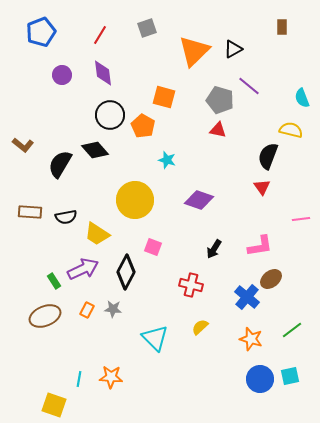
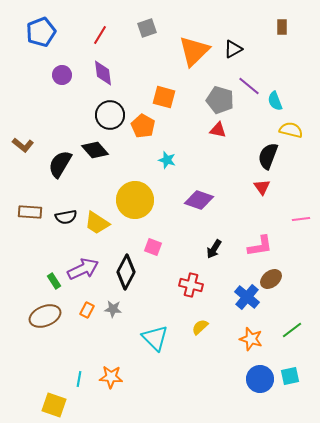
cyan semicircle at (302, 98): moved 27 px left, 3 px down
yellow trapezoid at (97, 234): moved 11 px up
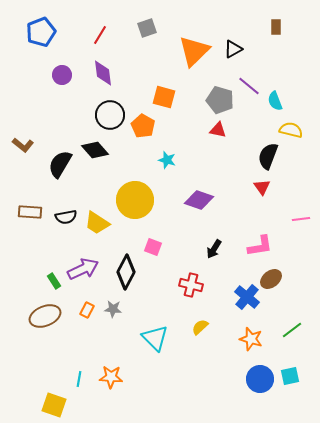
brown rectangle at (282, 27): moved 6 px left
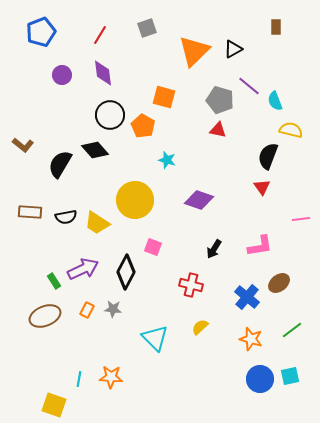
brown ellipse at (271, 279): moved 8 px right, 4 px down
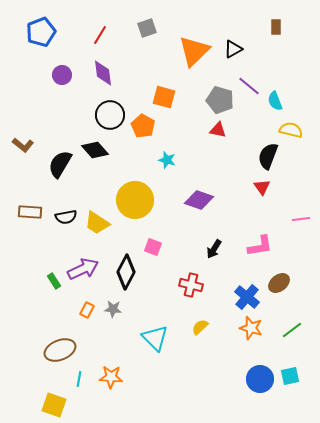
brown ellipse at (45, 316): moved 15 px right, 34 px down
orange star at (251, 339): moved 11 px up
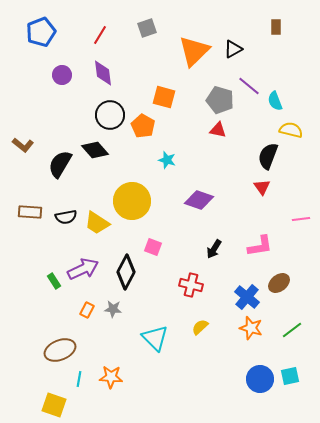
yellow circle at (135, 200): moved 3 px left, 1 px down
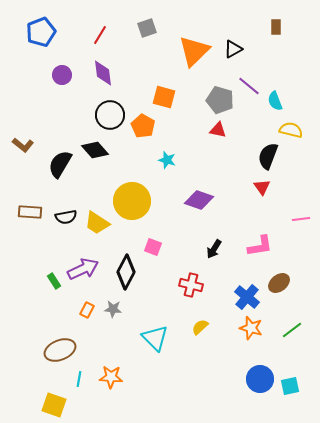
cyan square at (290, 376): moved 10 px down
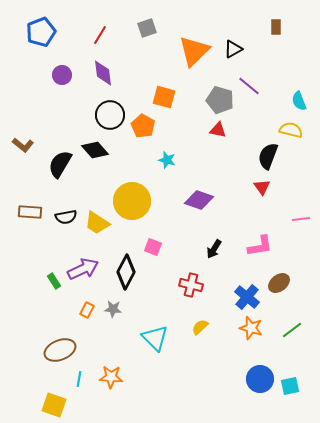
cyan semicircle at (275, 101): moved 24 px right
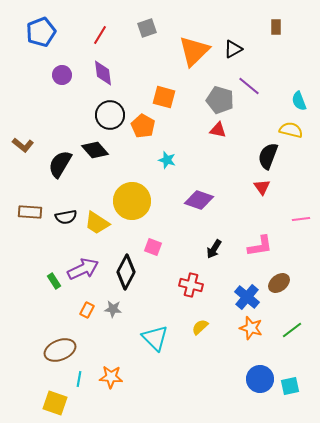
yellow square at (54, 405): moved 1 px right, 2 px up
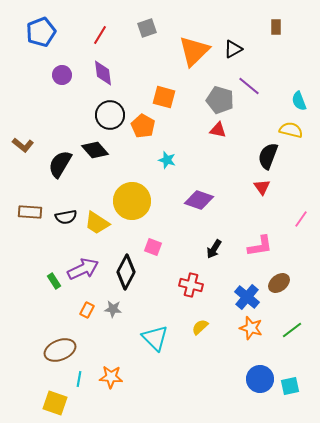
pink line at (301, 219): rotated 48 degrees counterclockwise
